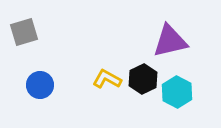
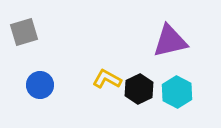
black hexagon: moved 4 px left, 10 px down
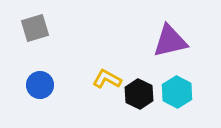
gray square: moved 11 px right, 4 px up
black hexagon: moved 5 px down; rotated 8 degrees counterclockwise
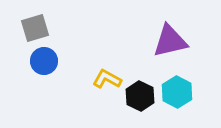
blue circle: moved 4 px right, 24 px up
black hexagon: moved 1 px right, 2 px down
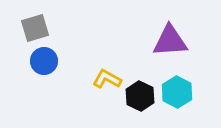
purple triangle: rotated 9 degrees clockwise
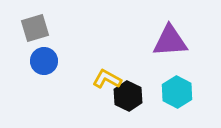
black hexagon: moved 12 px left
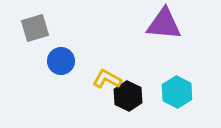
purple triangle: moved 6 px left, 17 px up; rotated 9 degrees clockwise
blue circle: moved 17 px right
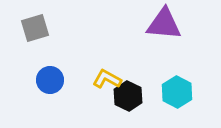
blue circle: moved 11 px left, 19 px down
